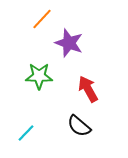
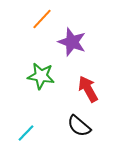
purple star: moved 3 px right, 1 px up
green star: moved 2 px right; rotated 8 degrees clockwise
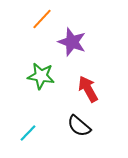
cyan line: moved 2 px right
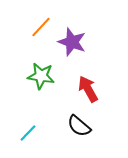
orange line: moved 1 px left, 8 px down
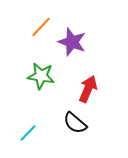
red arrow: rotated 52 degrees clockwise
black semicircle: moved 4 px left, 3 px up
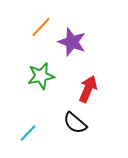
green star: rotated 20 degrees counterclockwise
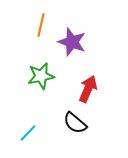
orange line: moved 2 px up; rotated 30 degrees counterclockwise
